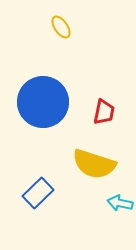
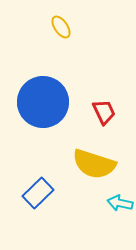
red trapezoid: rotated 36 degrees counterclockwise
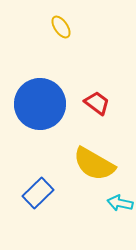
blue circle: moved 3 px left, 2 px down
red trapezoid: moved 7 px left, 9 px up; rotated 28 degrees counterclockwise
yellow semicircle: rotated 12 degrees clockwise
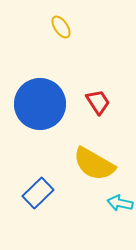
red trapezoid: moved 1 px right, 1 px up; rotated 20 degrees clockwise
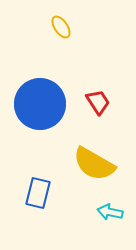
blue rectangle: rotated 32 degrees counterclockwise
cyan arrow: moved 10 px left, 9 px down
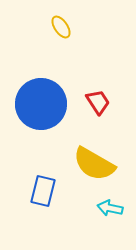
blue circle: moved 1 px right
blue rectangle: moved 5 px right, 2 px up
cyan arrow: moved 4 px up
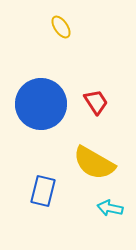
red trapezoid: moved 2 px left
yellow semicircle: moved 1 px up
